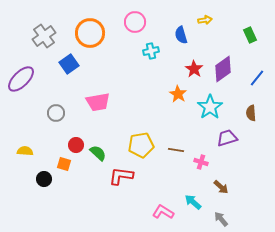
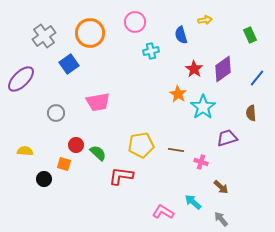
cyan star: moved 7 px left
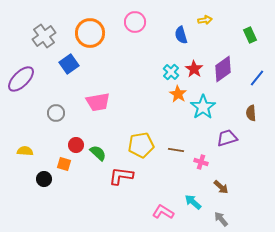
cyan cross: moved 20 px right, 21 px down; rotated 35 degrees counterclockwise
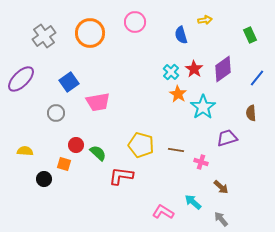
blue square: moved 18 px down
yellow pentagon: rotated 25 degrees clockwise
